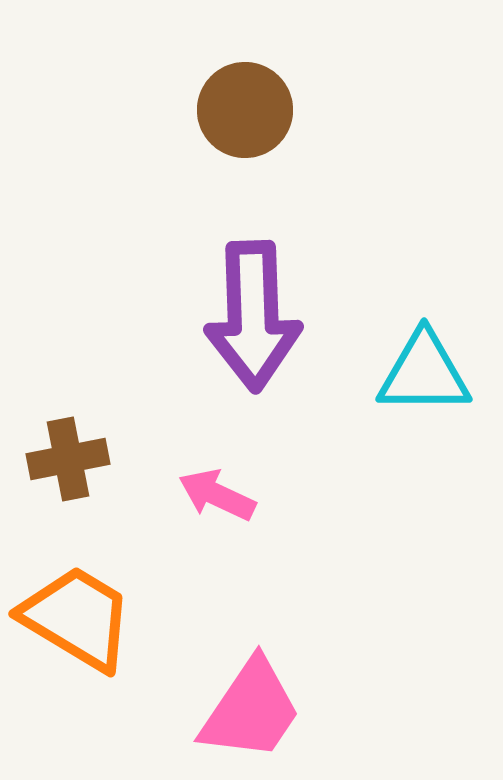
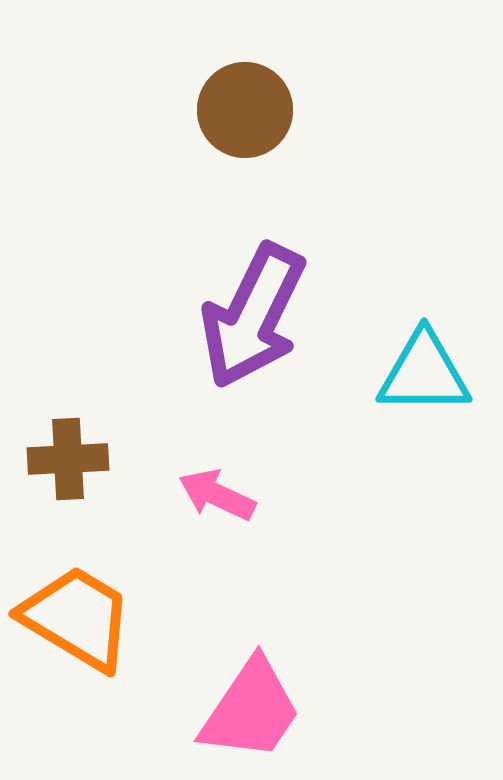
purple arrow: rotated 28 degrees clockwise
brown cross: rotated 8 degrees clockwise
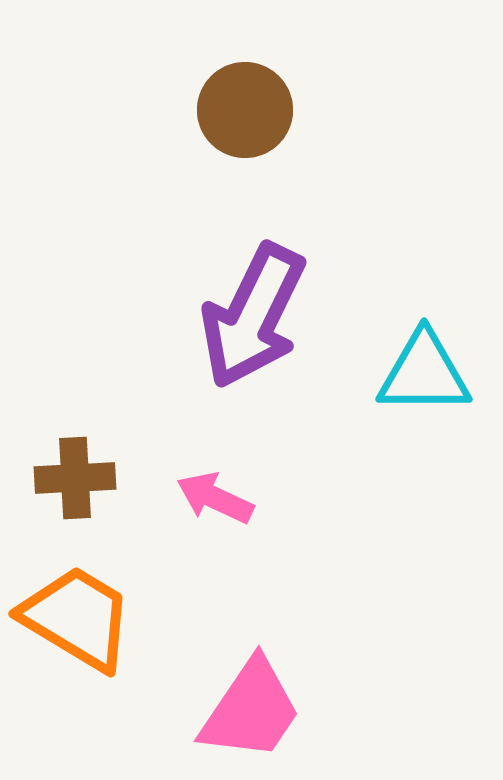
brown cross: moved 7 px right, 19 px down
pink arrow: moved 2 px left, 3 px down
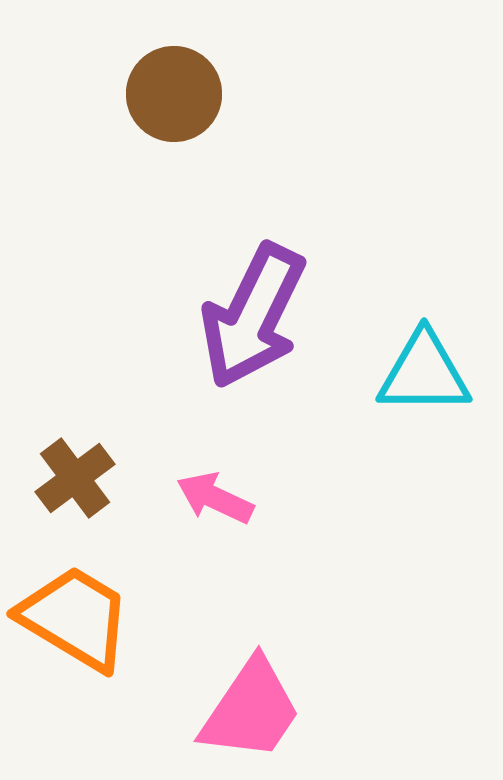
brown circle: moved 71 px left, 16 px up
brown cross: rotated 34 degrees counterclockwise
orange trapezoid: moved 2 px left
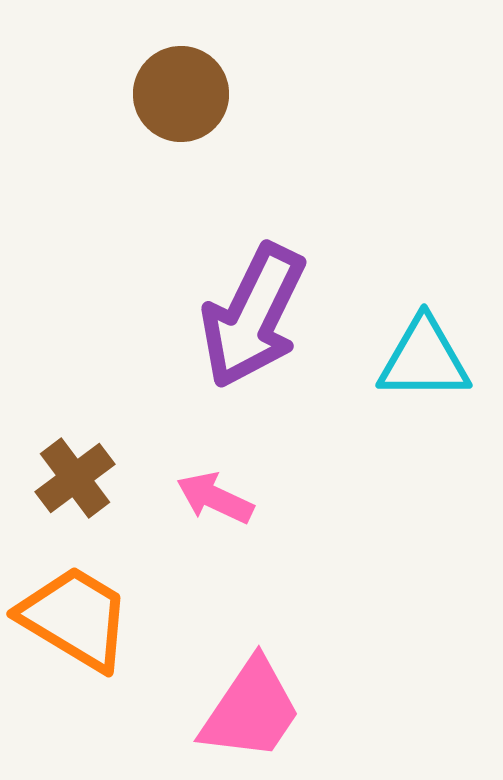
brown circle: moved 7 px right
cyan triangle: moved 14 px up
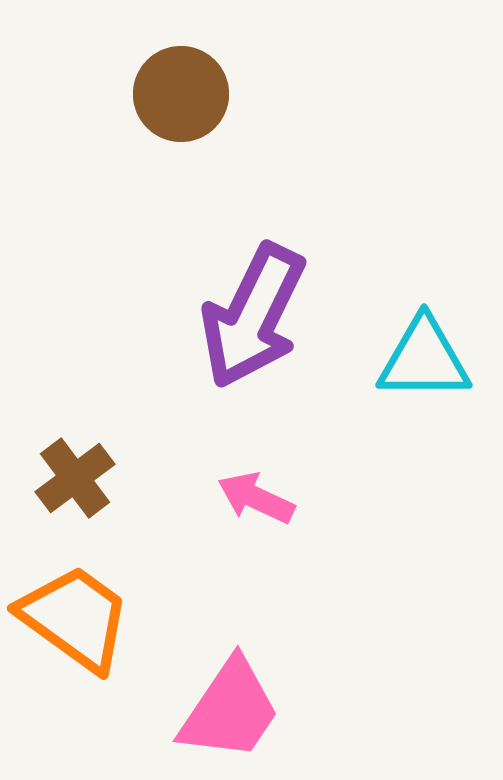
pink arrow: moved 41 px right
orange trapezoid: rotated 5 degrees clockwise
pink trapezoid: moved 21 px left
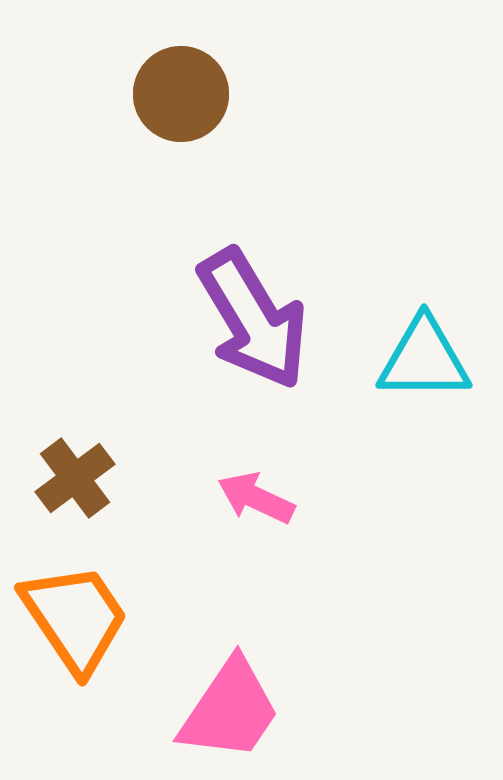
purple arrow: moved 3 px down; rotated 57 degrees counterclockwise
orange trapezoid: rotated 20 degrees clockwise
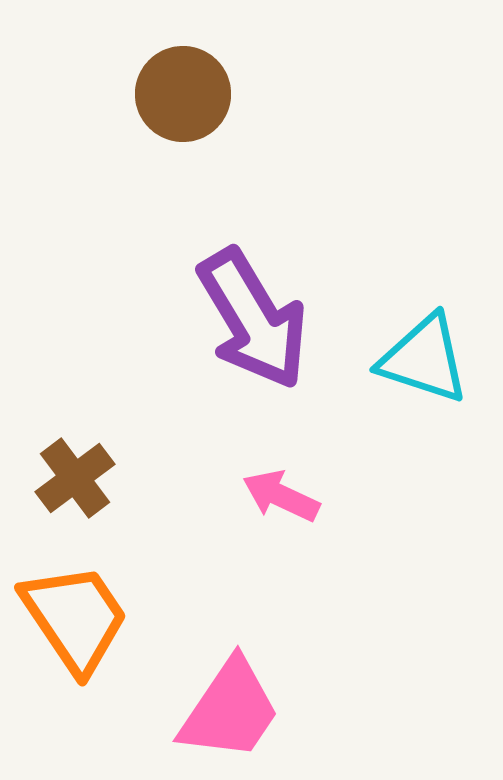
brown circle: moved 2 px right
cyan triangle: rotated 18 degrees clockwise
pink arrow: moved 25 px right, 2 px up
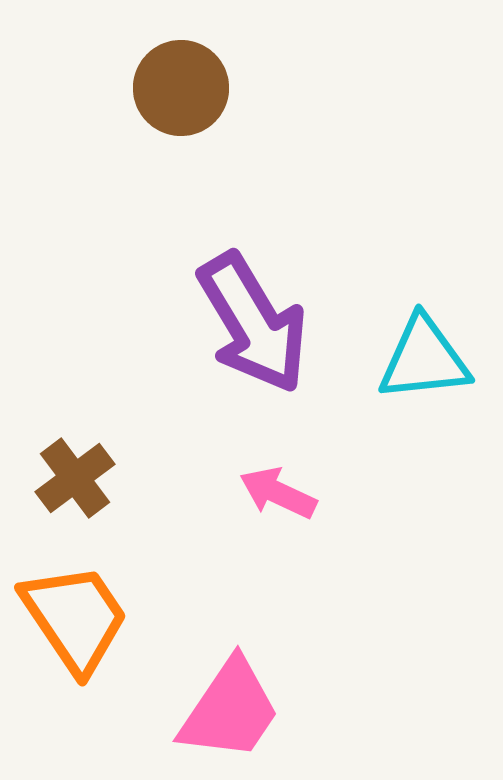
brown circle: moved 2 px left, 6 px up
purple arrow: moved 4 px down
cyan triangle: rotated 24 degrees counterclockwise
pink arrow: moved 3 px left, 3 px up
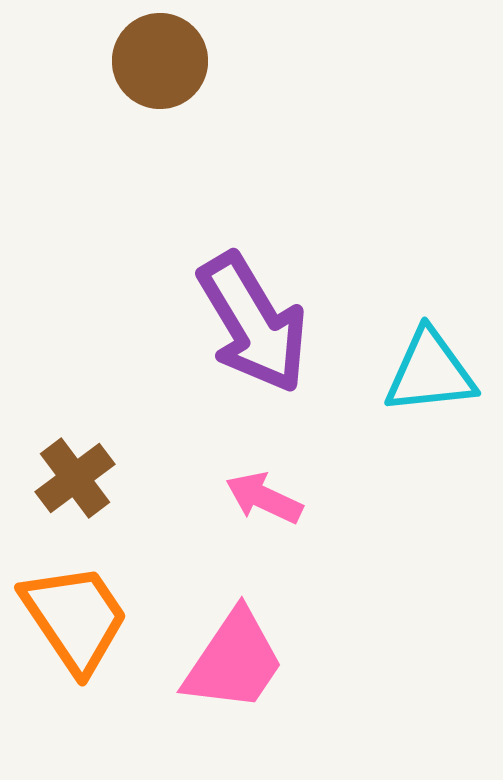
brown circle: moved 21 px left, 27 px up
cyan triangle: moved 6 px right, 13 px down
pink arrow: moved 14 px left, 5 px down
pink trapezoid: moved 4 px right, 49 px up
